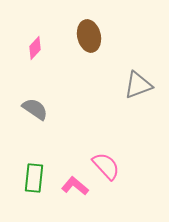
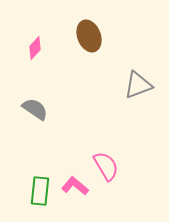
brown ellipse: rotated 8 degrees counterclockwise
pink semicircle: rotated 12 degrees clockwise
green rectangle: moved 6 px right, 13 px down
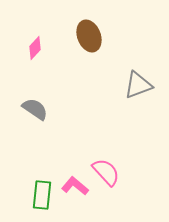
pink semicircle: moved 6 px down; rotated 12 degrees counterclockwise
green rectangle: moved 2 px right, 4 px down
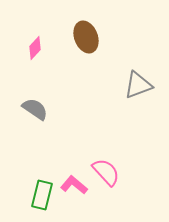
brown ellipse: moved 3 px left, 1 px down
pink L-shape: moved 1 px left, 1 px up
green rectangle: rotated 8 degrees clockwise
